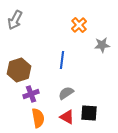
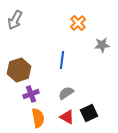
orange cross: moved 1 px left, 2 px up
black square: rotated 30 degrees counterclockwise
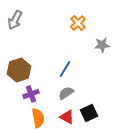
blue line: moved 3 px right, 9 px down; rotated 24 degrees clockwise
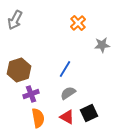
gray semicircle: moved 2 px right
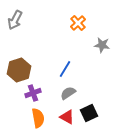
gray star: rotated 14 degrees clockwise
purple cross: moved 2 px right, 1 px up
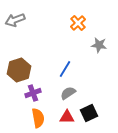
gray arrow: rotated 42 degrees clockwise
gray star: moved 3 px left
red triangle: rotated 28 degrees counterclockwise
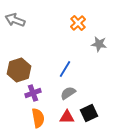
gray arrow: rotated 42 degrees clockwise
gray star: moved 1 px up
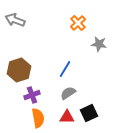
purple cross: moved 1 px left, 2 px down
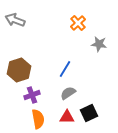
orange semicircle: moved 1 px down
